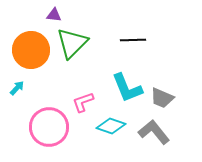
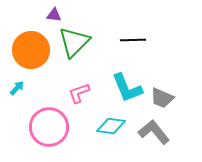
green triangle: moved 2 px right, 1 px up
pink L-shape: moved 4 px left, 9 px up
cyan diamond: rotated 12 degrees counterclockwise
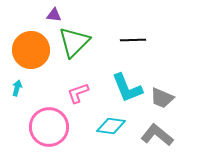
cyan arrow: rotated 28 degrees counterclockwise
pink L-shape: moved 1 px left
gray L-shape: moved 3 px right, 3 px down; rotated 12 degrees counterclockwise
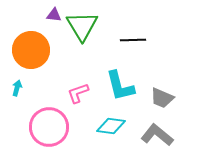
green triangle: moved 8 px right, 16 px up; rotated 16 degrees counterclockwise
cyan L-shape: moved 7 px left, 2 px up; rotated 8 degrees clockwise
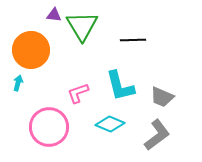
cyan arrow: moved 1 px right, 5 px up
gray trapezoid: moved 1 px up
cyan diamond: moved 1 px left, 2 px up; rotated 16 degrees clockwise
gray L-shape: rotated 104 degrees clockwise
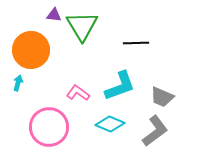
black line: moved 3 px right, 3 px down
cyan L-shape: rotated 96 degrees counterclockwise
pink L-shape: rotated 55 degrees clockwise
gray L-shape: moved 2 px left, 4 px up
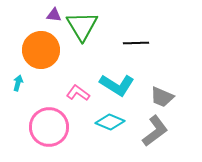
orange circle: moved 10 px right
cyan L-shape: moved 3 px left, 1 px up; rotated 52 degrees clockwise
cyan diamond: moved 2 px up
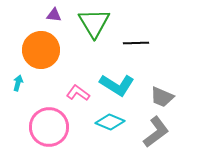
green triangle: moved 12 px right, 3 px up
gray L-shape: moved 1 px right, 1 px down
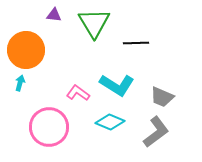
orange circle: moved 15 px left
cyan arrow: moved 2 px right
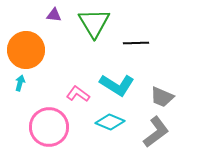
pink L-shape: moved 1 px down
